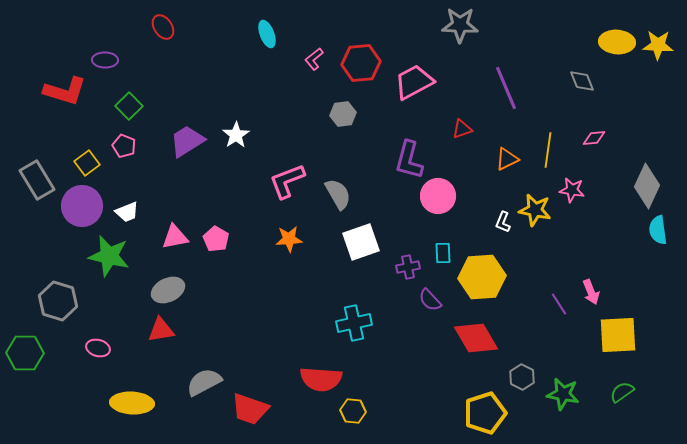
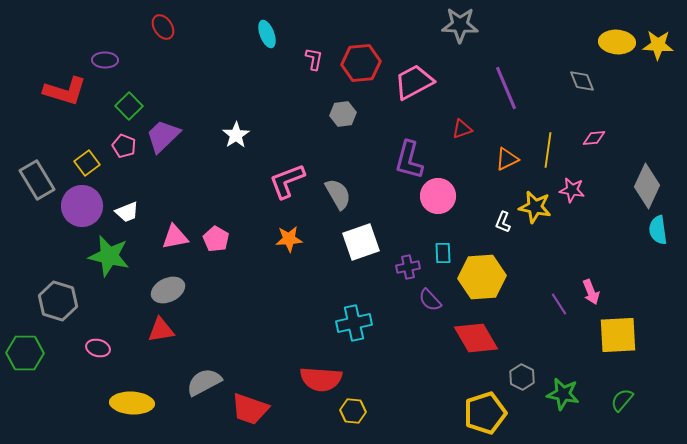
pink L-shape at (314, 59): rotated 140 degrees clockwise
purple trapezoid at (187, 141): moved 24 px left, 5 px up; rotated 12 degrees counterclockwise
yellow star at (535, 210): moved 3 px up
green semicircle at (622, 392): moved 8 px down; rotated 15 degrees counterclockwise
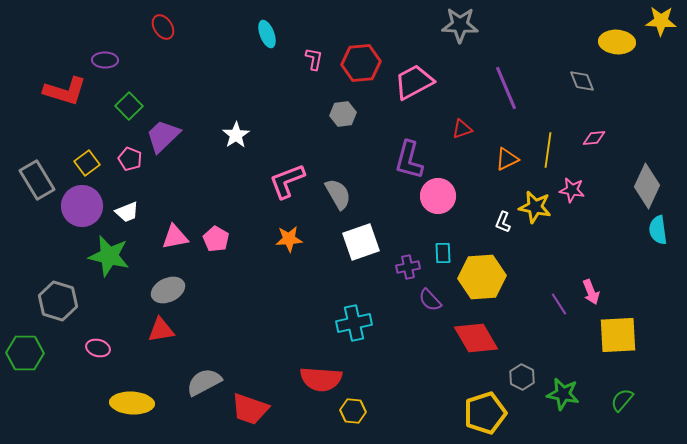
yellow star at (658, 45): moved 3 px right, 24 px up
pink pentagon at (124, 146): moved 6 px right, 13 px down
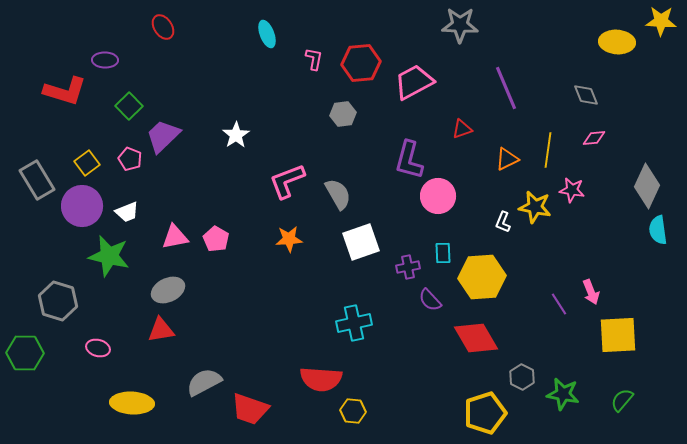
gray diamond at (582, 81): moved 4 px right, 14 px down
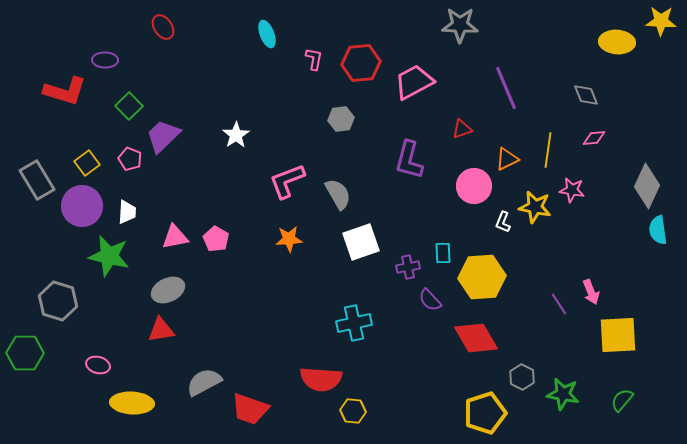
gray hexagon at (343, 114): moved 2 px left, 5 px down
pink circle at (438, 196): moved 36 px right, 10 px up
white trapezoid at (127, 212): rotated 65 degrees counterclockwise
pink ellipse at (98, 348): moved 17 px down
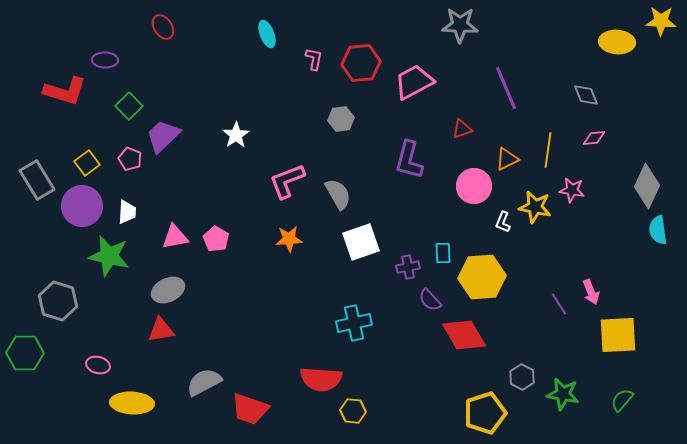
red diamond at (476, 338): moved 12 px left, 3 px up
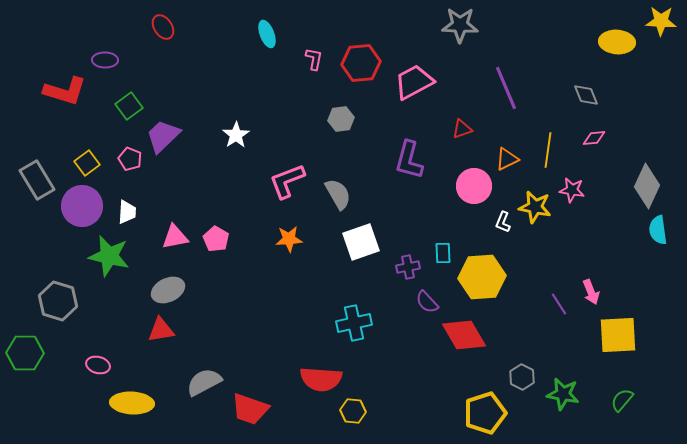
green square at (129, 106): rotated 8 degrees clockwise
purple semicircle at (430, 300): moved 3 px left, 2 px down
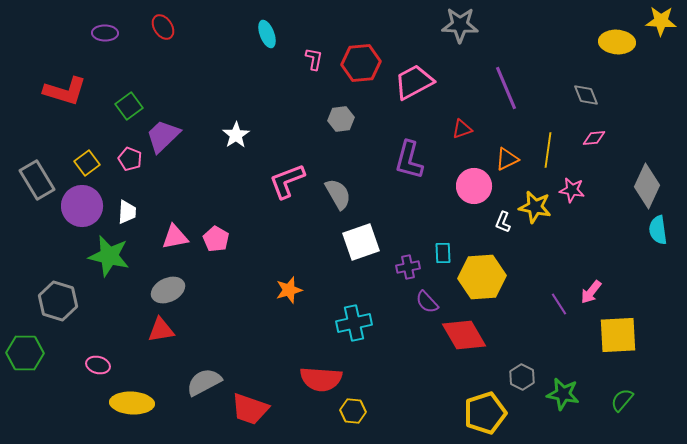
purple ellipse at (105, 60): moved 27 px up
orange star at (289, 239): moved 51 px down; rotated 12 degrees counterclockwise
pink arrow at (591, 292): rotated 60 degrees clockwise
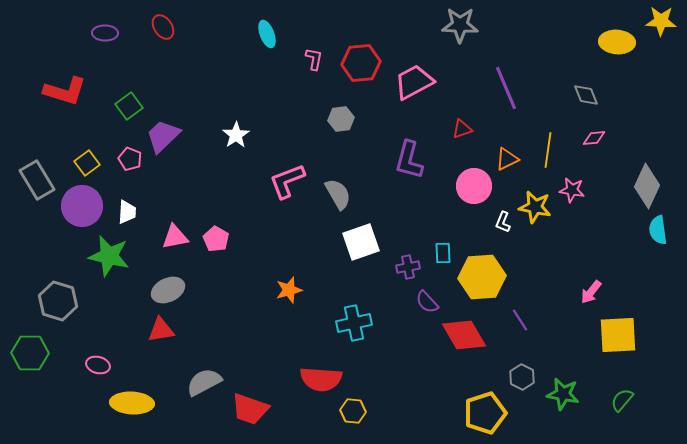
purple line at (559, 304): moved 39 px left, 16 px down
green hexagon at (25, 353): moved 5 px right
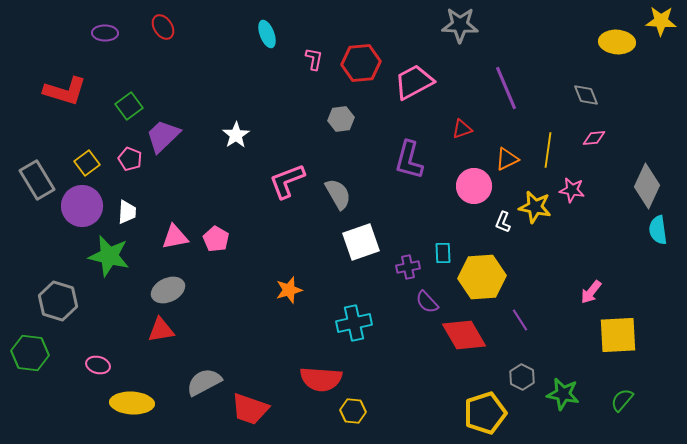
green hexagon at (30, 353): rotated 6 degrees clockwise
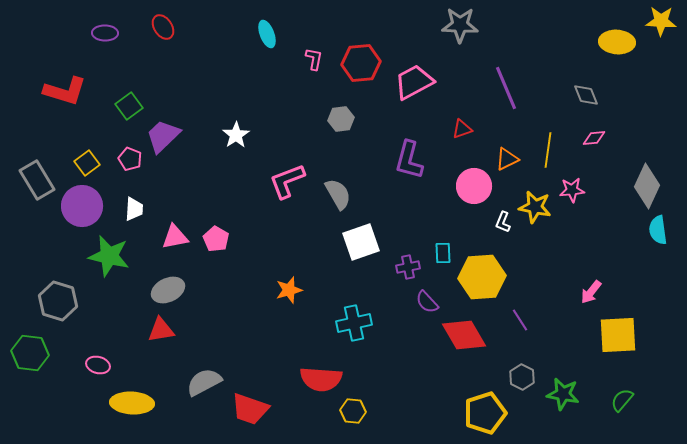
pink star at (572, 190): rotated 15 degrees counterclockwise
white trapezoid at (127, 212): moved 7 px right, 3 px up
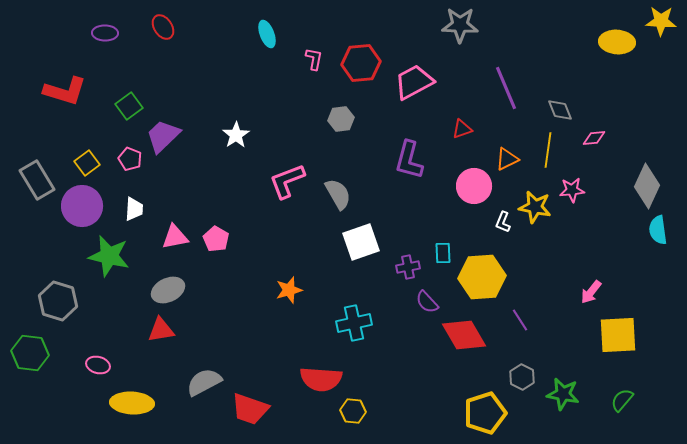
gray diamond at (586, 95): moved 26 px left, 15 px down
